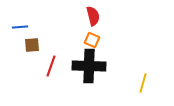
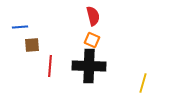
red line: moved 1 px left; rotated 15 degrees counterclockwise
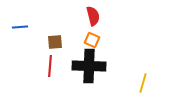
brown square: moved 23 px right, 3 px up
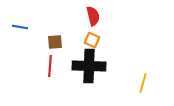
blue line: rotated 14 degrees clockwise
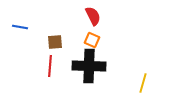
red semicircle: rotated 12 degrees counterclockwise
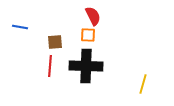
orange square: moved 4 px left, 5 px up; rotated 21 degrees counterclockwise
black cross: moved 3 px left
yellow line: moved 1 px down
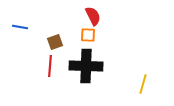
brown square: rotated 14 degrees counterclockwise
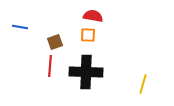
red semicircle: rotated 54 degrees counterclockwise
black cross: moved 6 px down
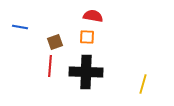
orange square: moved 1 px left, 2 px down
